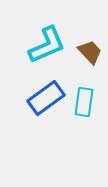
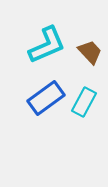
cyan rectangle: rotated 20 degrees clockwise
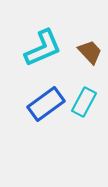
cyan L-shape: moved 4 px left, 3 px down
blue rectangle: moved 6 px down
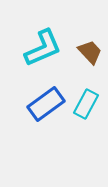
cyan rectangle: moved 2 px right, 2 px down
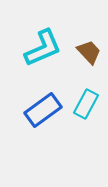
brown trapezoid: moved 1 px left
blue rectangle: moved 3 px left, 6 px down
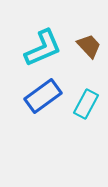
brown trapezoid: moved 6 px up
blue rectangle: moved 14 px up
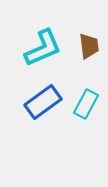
brown trapezoid: rotated 36 degrees clockwise
blue rectangle: moved 6 px down
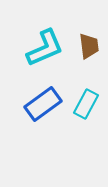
cyan L-shape: moved 2 px right
blue rectangle: moved 2 px down
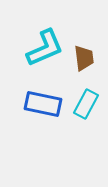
brown trapezoid: moved 5 px left, 12 px down
blue rectangle: rotated 48 degrees clockwise
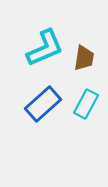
brown trapezoid: rotated 16 degrees clockwise
blue rectangle: rotated 54 degrees counterclockwise
